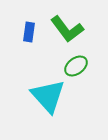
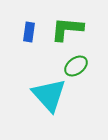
green L-shape: rotated 132 degrees clockwise
cyan triangle: moved 1 px right, 1 px up
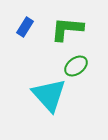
blue rectangle: moved 4 px left, 5 px up; rotated 24 degrees clockwise
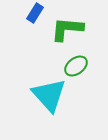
blue rectangle: moved 10 px right, 14 px up
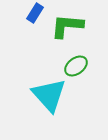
green L-shape: moved 3 px up
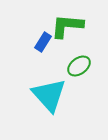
blue rectangle: moved 8 px right, 29 px down
green ellipse: moved 3 px right
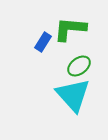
green L-shape: moved 3 px right, 3 px down
cyan triangle: moved 24 px right
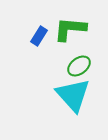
blue rectangle: moved 4 px left, 6 px up
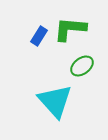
green ellipse: moved 3 px right
cyan triangle: moved 18 px left, 6 px down
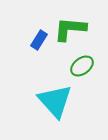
blue rectangle: moved 4 px down
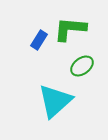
cyan triangle: rotated 30 degrees clockwise
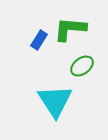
cyan triangle: rotated 21 degrees counterclockwise
